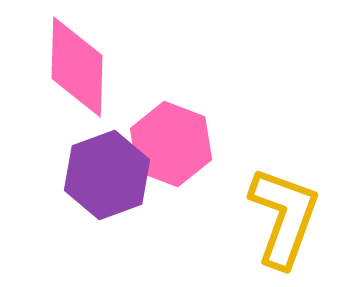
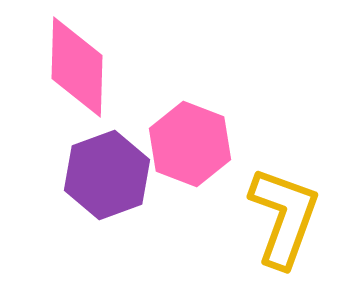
pink hexagon: moved 19 px right
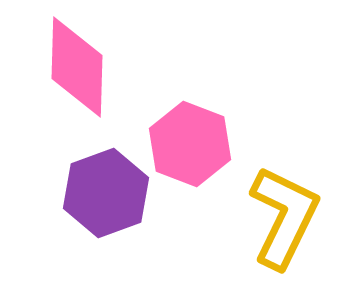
purple hexagon: moved 1 px left, 18 px down
yellow L-shape: rotated 6 degrees clockwise
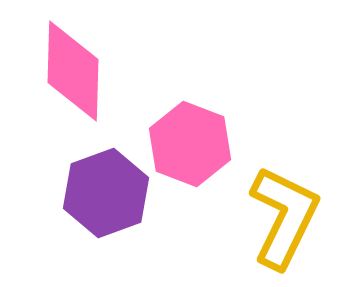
pink diamond: moved 4 px left, 4 px down
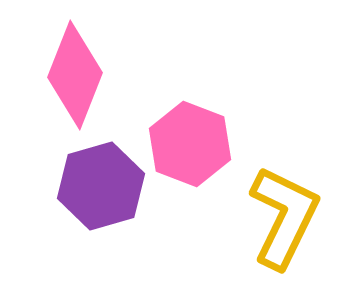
pink diamond: moved 2 px right, 4 px down; rotated 20 degrees clockwise
purple hexagon: moved 5 px left, 7 px up; rotated 4 degrees clockwise
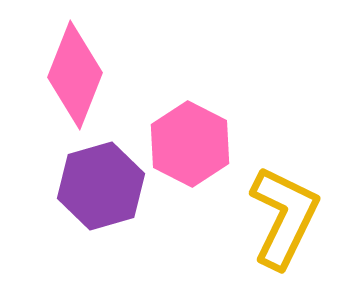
pink hexagon: rotated 6 degrees clockwise
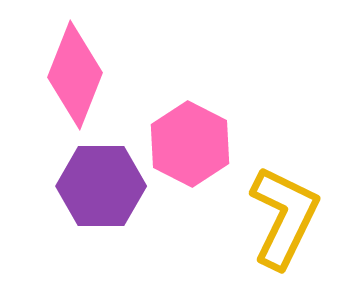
purple hexagon: rotated 16 degrees clockwise
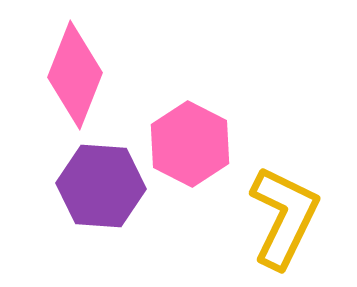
purple hexagon: rotated 4 degrees clockwise
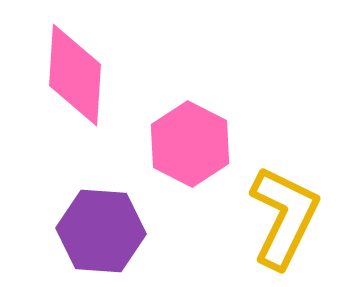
pink diamond: rotated 18 degrees counterclockwise
purple hexagon: moved 45 px down
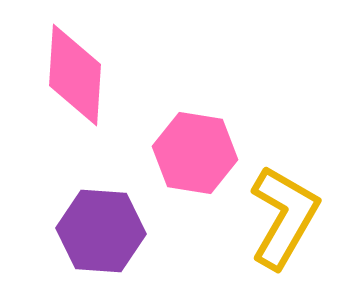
pink hexagon: moved 5 px right, 9 px down; rotated 18 degrees counterclockwise
yellow L-shape: rotated 4 degrees clockwise
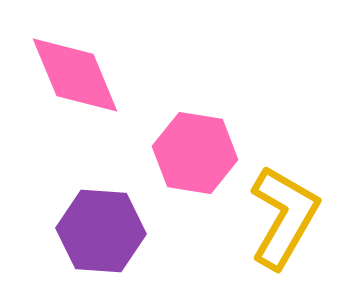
pink diamond: rotated 26 degrees counterclockwise
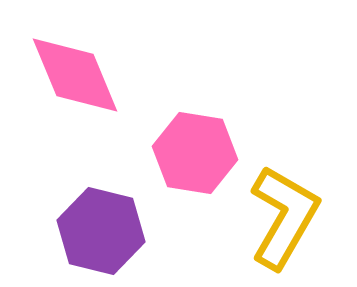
purple hexagon: rotated 10 degrees clockwise
